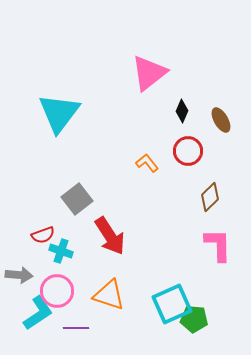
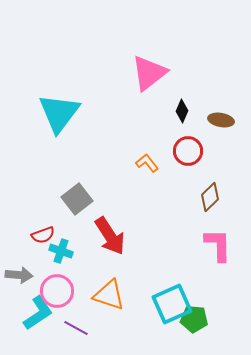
brown ellipse: rotated 50 degrees counterclockwise
purple line: rotated 30 degrees clockwise
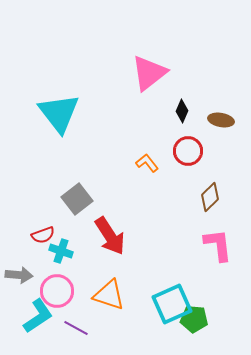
cyan triangle: rotated 15 degrees counterclockwise
pink L-shape: rotated 6 degrees counterclockwise
cyan L-shape: moved 3 px down
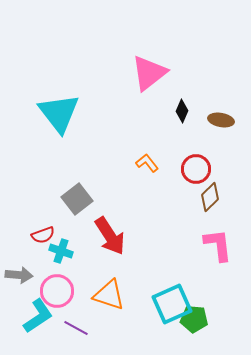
red circle: moved 8 px right, 18 px down
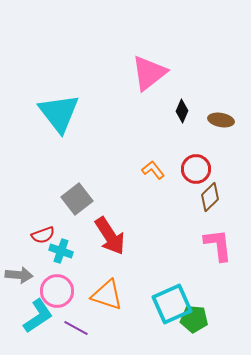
orange L-shape: moved 6 px right, 7 px down
orange triangle: moved 2 px left
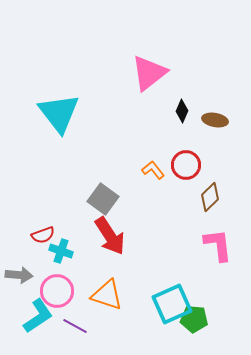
brown ellipse: moved 6 px left
red circle: moved 10 px left, 4 px up
gray square: moved 26 px right; rotated 16 degrees counterclockwise
purple line: moved 1 px left, 2 px up
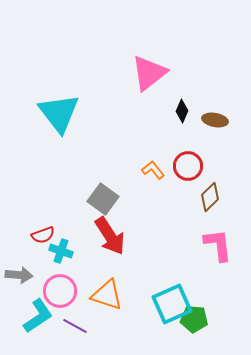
red circle: moved 2 px right, 1 px down
pink circle: moved 3 px right
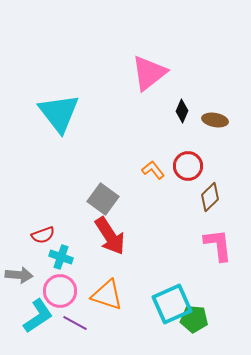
cyan cross: moved 6 px down
purple line: moved 3 px up
